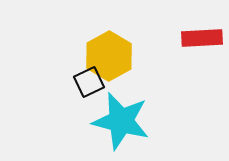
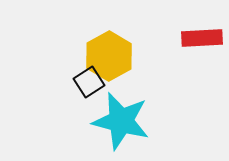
black square: rotated 8 degrees counterclockwise
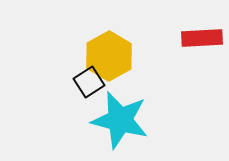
cyan star: moved 1 px left, 1 px up
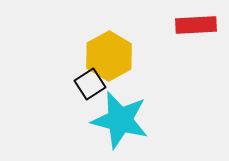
red rectangle: moved 6 px left, 13 px up
black square: moved 1 px right, 2 px down
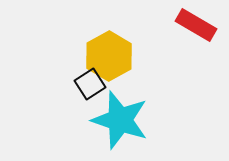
red rectangle: rotated 33 degrees clockwise
cyan star: rotated 4 degrees clockwise
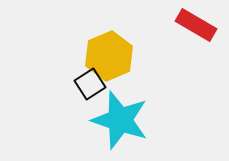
yellow hexagon: rotated 6 degrees clockwise
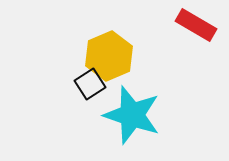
cyan star: moved 12 px right, 5 px up
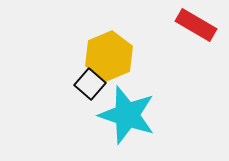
black square: rotated 16 degrees counterclockwise
cyan star: moved 5 px left
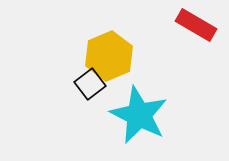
black square: rotated 12 degrees clockwise
cyan star: moved 12 px right; rotated 8 degrees clockwise
